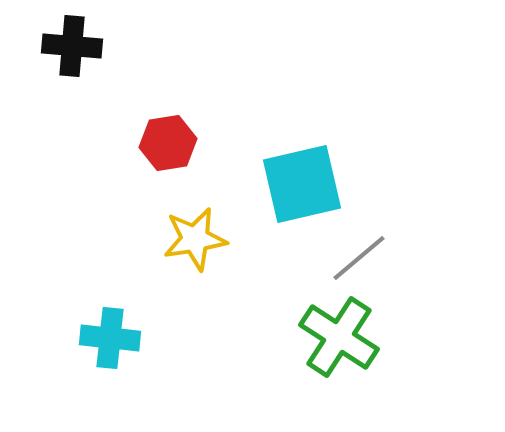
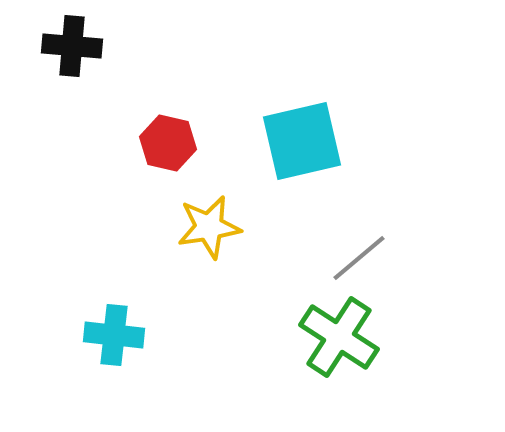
red hexagon: rotated 22 degrees clockwise
cyan square: moved 43 px up
yellow star: moved 14 px right, 12 px up
cyan cross: moved 4 px right, 3 px up
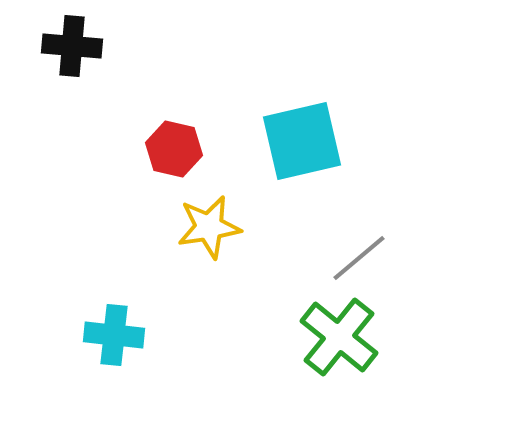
red hexagon: moved 6 px right, 6 px down
green cross: rotated 6 degrees clockwise
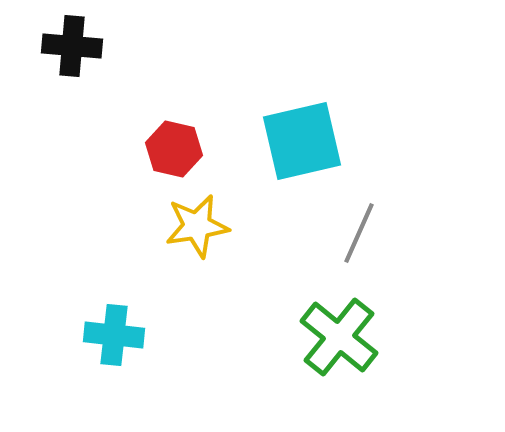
yellow star: moved 12 px left, 1 px up
gray line: moved 25 px up; rotated 26 degrees counterclockwise
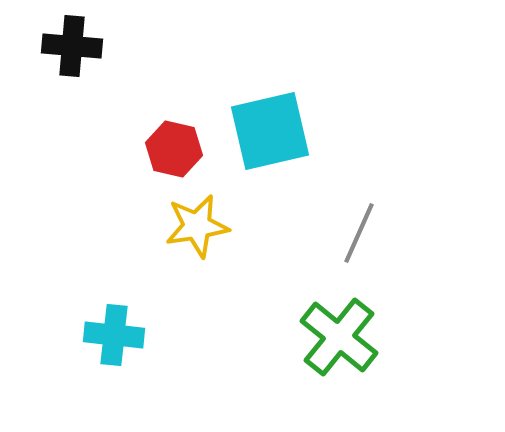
cyan square: moved 32 px left, 10 px up
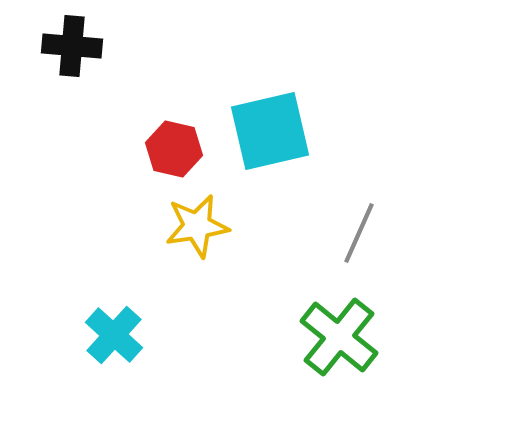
cyan cross: rotated 36 degrees clockwise
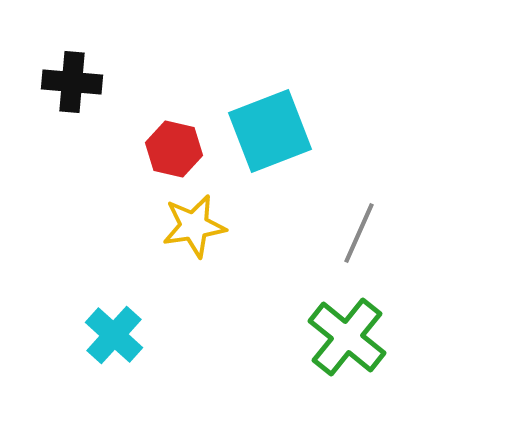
black cross: moved 36 px down
cyan square: rotated 8 degrees counterclockwise
yellow star: moved 3 px left
green cross: moved 8 px right
